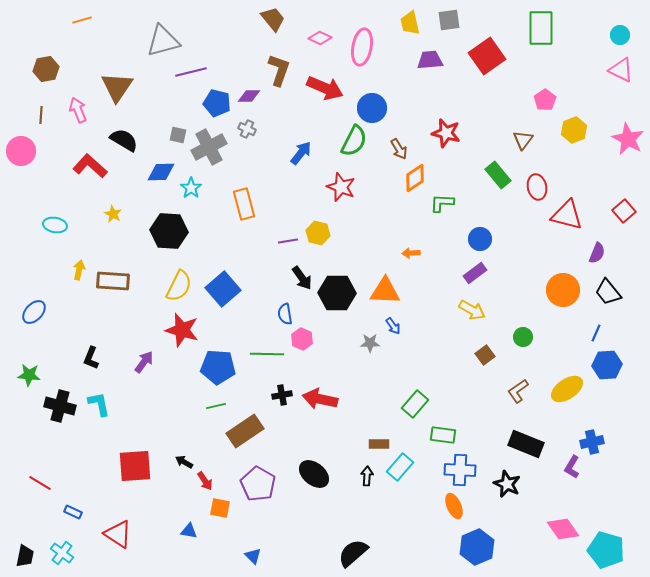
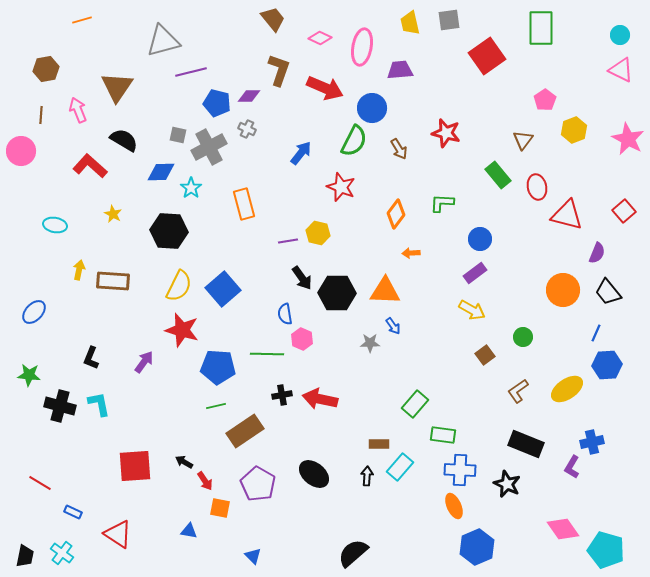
purple trapezoid at (430, 60): moved 30 px left, 10 px down
orange diamond at (415, 178): moved 19 px left, 36 px down; rotated 20 degrees counterclockwise
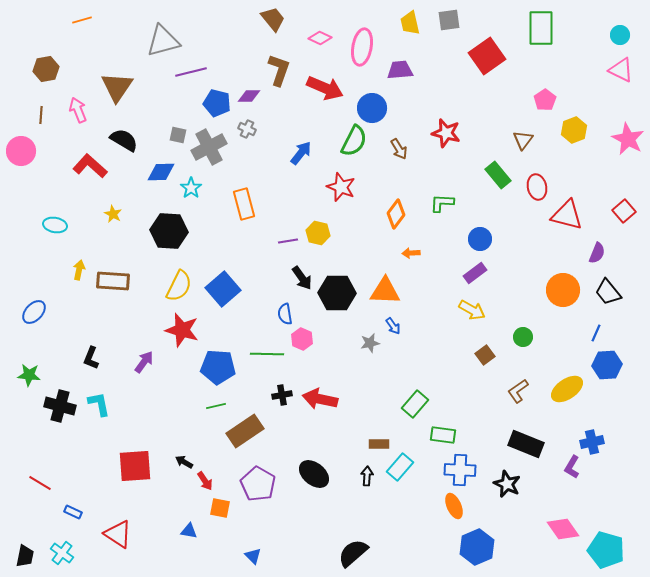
gray star at (370, 343): rotated 12 degrees counterclockwise
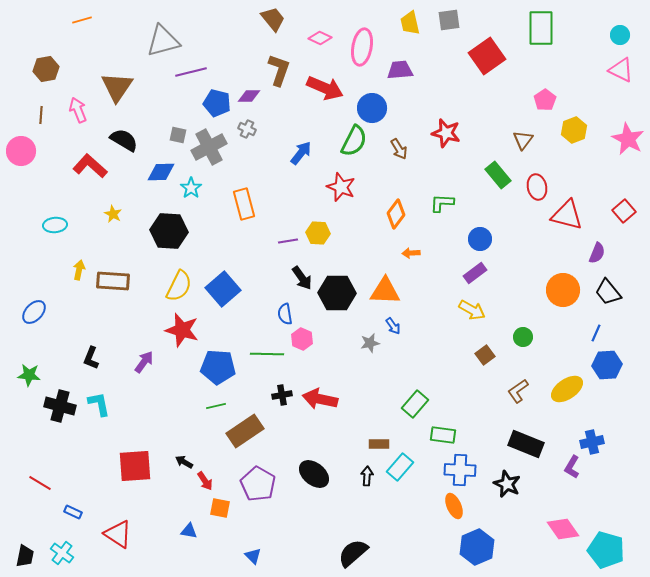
cyan ellipse at (55, 225): rotated 15 degrees counterclockwise
yellow hexagon at (318, 233): rotated 10 degrees counterclockwise
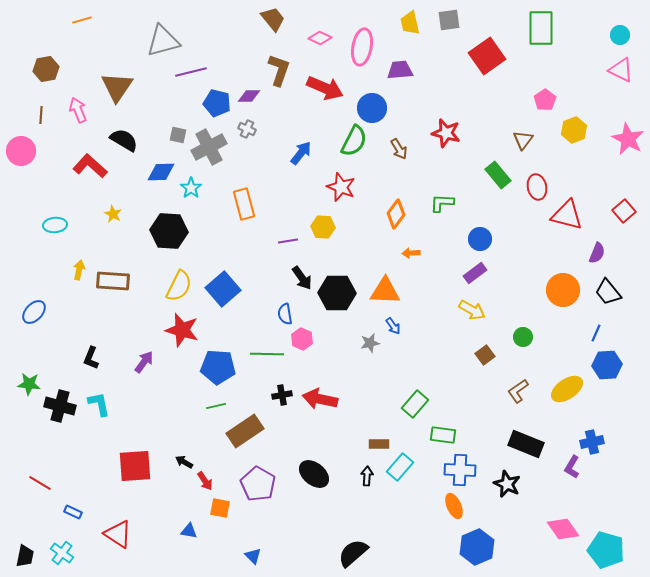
yellow hexagon at (318, 233): moved 5 px right, 6 px up
green star at (29, 375): moved 9 px down
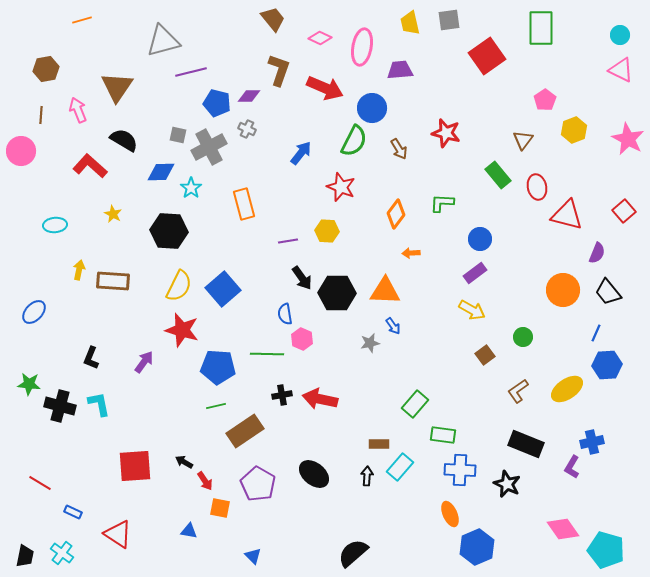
yellow hexagon at (323, 227): moved 4 px right, 4 px down
orange ellipse at (454, 506): moved 4 px left, 8 px down
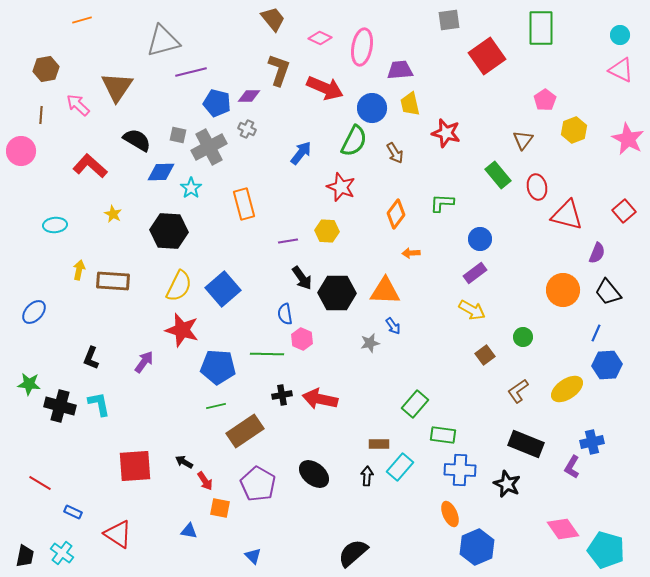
yellow trapezoid at (410, 23): moved 81 px down
pink arrow at (78, 110): moved 5 px up; rotated 25 degrees counterclockwise
black semicircle at (124, 140): moved 13 px right
brown arrow at (399, 149): moved 4 px left, 4 px down
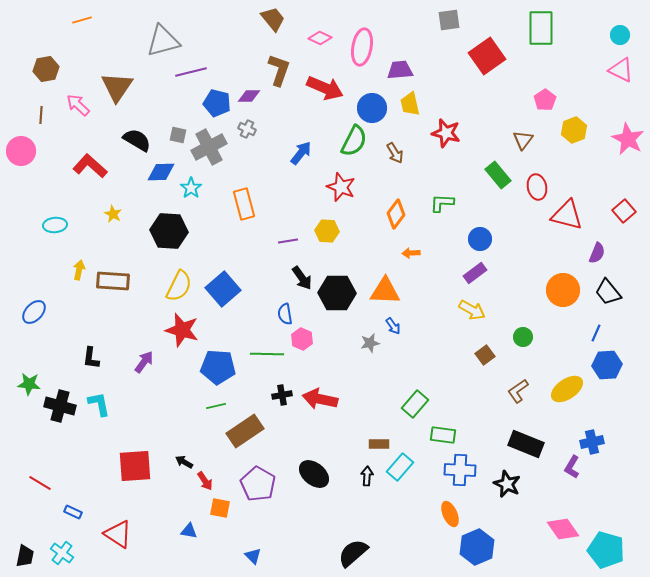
black L-shape at (91, 358): rotated 15 degrees counterclockwise
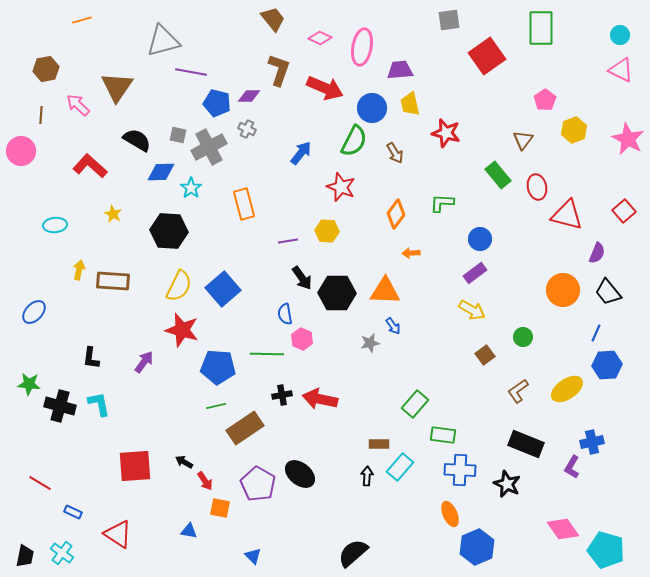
purple line at (191, 72): rotated 24 degrees clockwise
brown rectangle at (245, 431): moved 3 px up
black ellipse at (314, 474): moved 14 px left
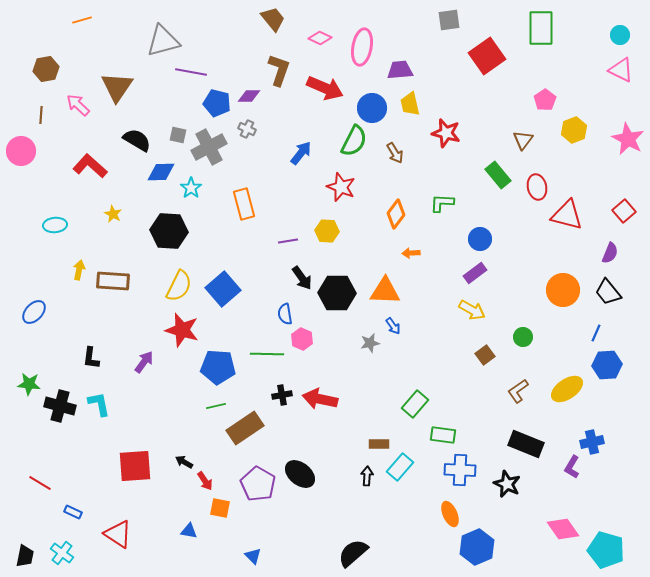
purple semicircle at (597, 253): moved 13 px right
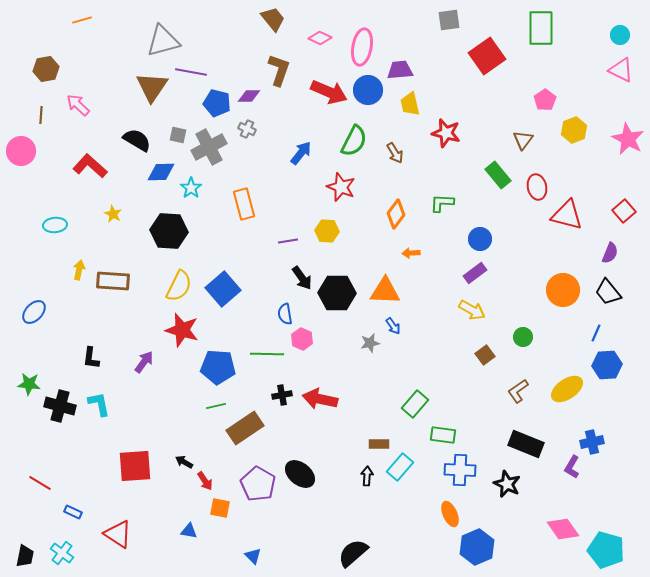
brown triangle at (117, 87): moved 35 px right
red arrow at (325, 88): moved 4 px right, 4 px down
blue circle at (372, 108): moved 4 px left, 18 px up
